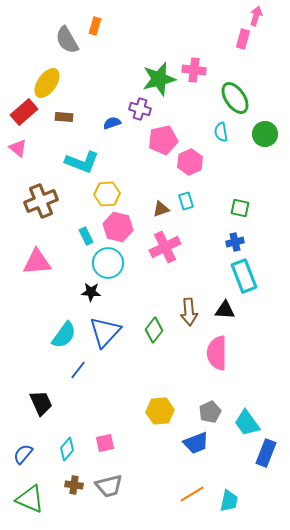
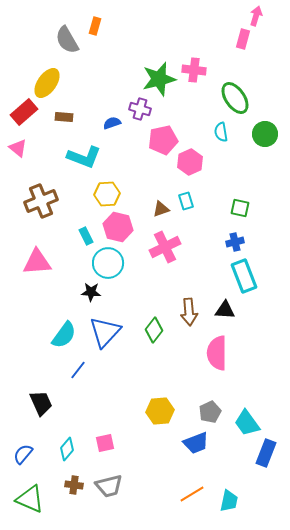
cyan L-shape at (82, 162): moved 2 px right, 5 px up
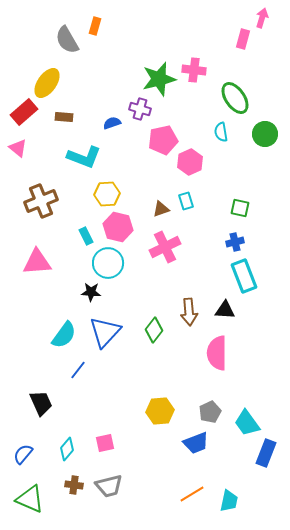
pink arrow at (256, 16): moved 6 px right, 2 px down
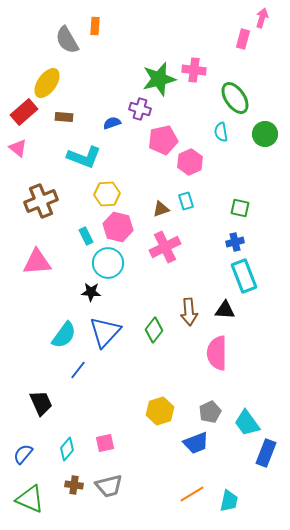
orange rectangle at (95, 26): rotated 12 degrees counterclockwise
yellow hexagon at (160, 411): rotated 12 degrees counterclockwise
